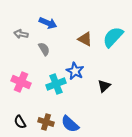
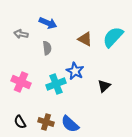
gray semicircle: moved 3 px right, 1 px up; rotated 24 degrees clockwise
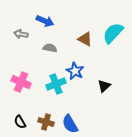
blue arrow: moved 3 px left, 2 px up
cyan semicircle: moved 4 px up
gray semicircle: moved 3 px right; rotated 72 degrees counterclockwise
blue semicircle: rotated 18 degrees clockwise
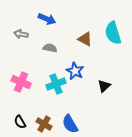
blue arrow: moved 2 px right, 2 px up
cyan semicircle: rotated 60 degrees counterclockwise
brown cross: moved 2 px left, 2 px down; rotated 14 degrees clockwise
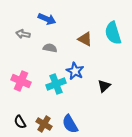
gray arrow: moved 2 px right
pink cross: moved 1 px up
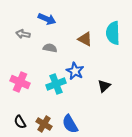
cyan semicircle: rotated 15 degrees clockwise
pink cross: moved 1 px left, 1 px down
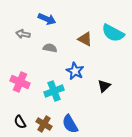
cyan semicircle: rotated 60 degrees counterclockwise
cyan cross: moved 2 px left, 7 px down
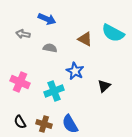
brown cross: rotated 14 degrees counterclockwise
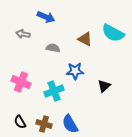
blue arrow: moved 1 px left, 2 px up
gray semicircle: moved 3 px right
blue star: rotated 30 degrees counterclockwise
pink cross: moved 1 px right
